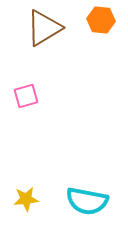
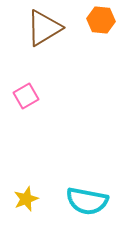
pink square: rotated 15 degrees counterclockwise
yellow star: rotated 15 degrees counterclockwise
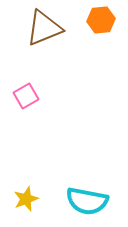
orange hexagon: rotated 12 degrees counterclockwise
brown triangle: rotated 9 degrees clockwise
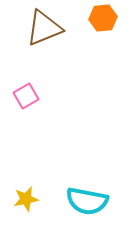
orange hexagon: moved 2 px right, 2 px up
yellow star: rotated 10 degrees clockwise
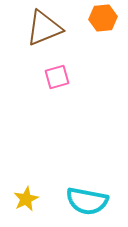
pink square: moved 31 px right, 19 px up; rotated 15 degrees clockwise
yellow star: rotated 15 degrees counterclockwise
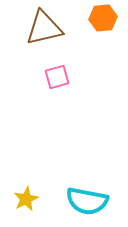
brown triangle: rotated 9 degrees clockwise
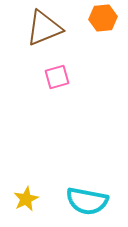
brown triangle: rotated 9 degrees counterclockwise
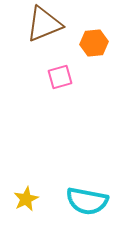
orange hexagon: moved 9 px left, 25 px down
brown triangle: moved 4 px up
pink square: moved 3 px right
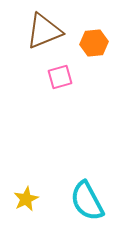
brown triangle: moved 7 px down
cyan semicircle: rotated 51 degrees clockwise
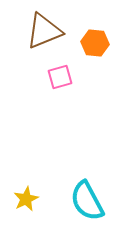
orange hexagon: moved 1 px right; rotated 12 degrees clockwise
